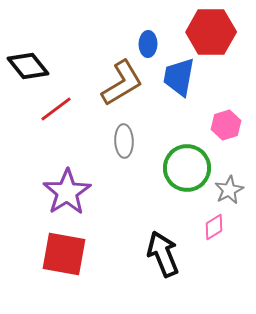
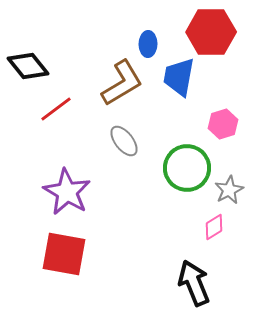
pink hexagon: moved 3 px left, 1 px up
gray ellipse: rotated 36 degrees counterclockwise
purple star: rotated 9 degrees counterclockwise
black arrow: moved 31 px right, 29 px down
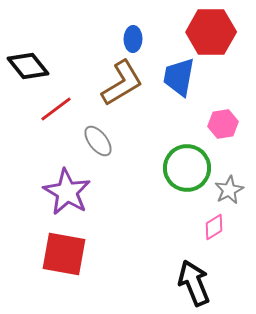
blue ellipse: moved 15 px left, 5 px up
pink hexagon: rotated 8 degrees clockwise
gray ellipse: moved 26 px left
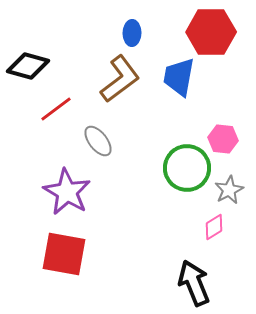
blue ellipse: moved 1 px left, 6 px up
black diamond: rotated 36 degrees counterclockwise
brown L-shape: moved 2 px left, 4 px up; rotated 6 degrees counterclockwise
pink hexagon: moved 15 px down; rotated 16 degrees clockwise
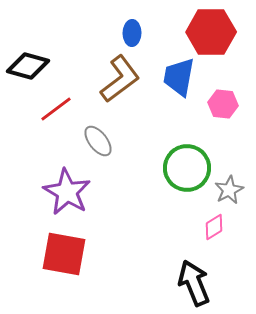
pink hexagon: moved 35 px up
